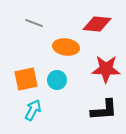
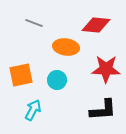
red diamond: moved 1 px left, 1 px down
orange square: moved 5 px left, 4 px up
black L-shape: moved 1 px left
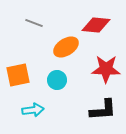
orange ellipse: rotated 40 degrees counterclockwise
orange square: moved 3 px left
cyan arrow: rotated 55 degrees clockwise
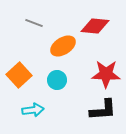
red diamond: moved 1 px left, 1 px down
orange ellipse: moved 3 px left, 1 px up
red star: moved 5 px down
orange square: moved 1 px right; rotated 30 degrees counterclockwise
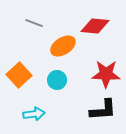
cyan arrow: moved 1 px right, 4 px down
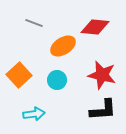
red diamond: moved 1 px down
red star: moved 4 px left, 1 px down; rotated 12 degrees clockwise
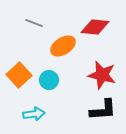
cyan circle: moved 8 px left
